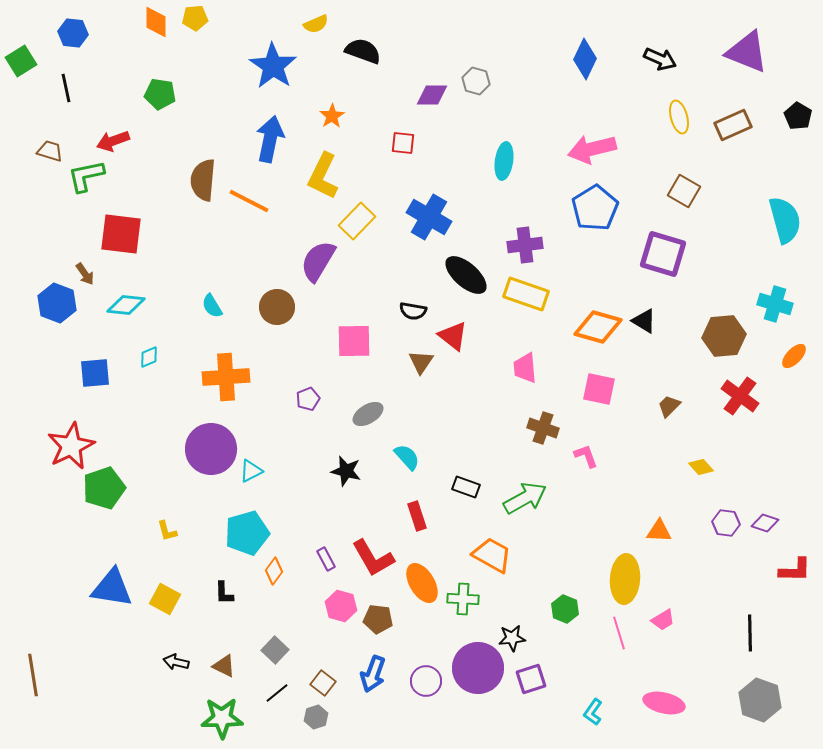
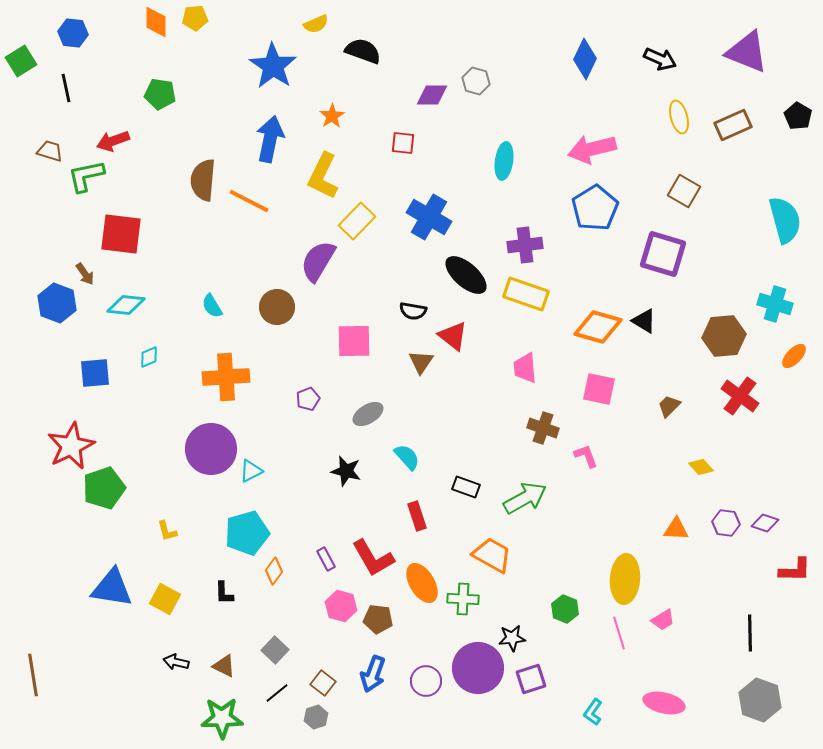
orange triangle at (659, 531): moved 17 px right, 2 px up
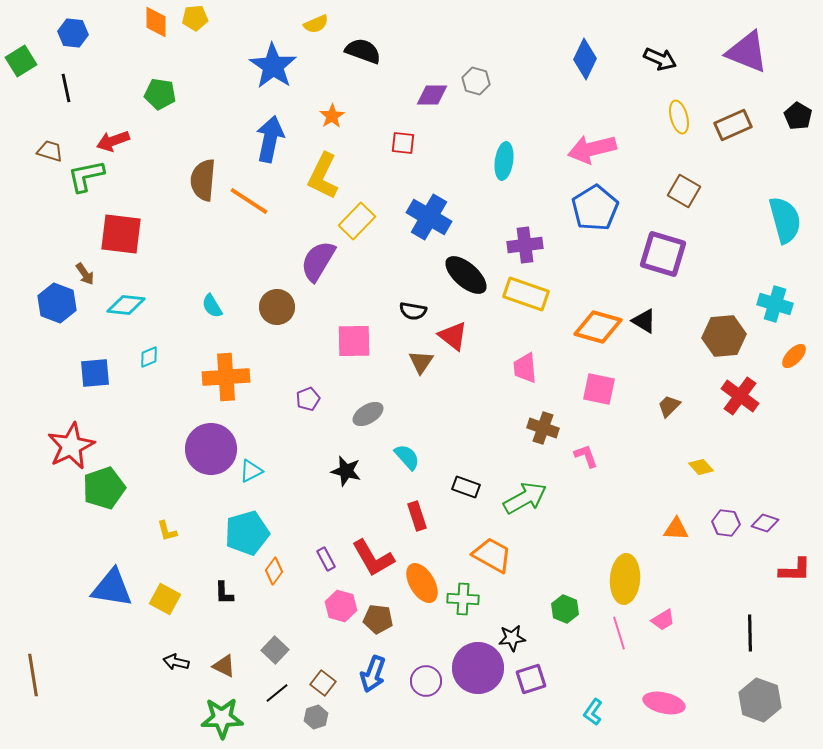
orange line at (249, 201): rotated 6 degrees clockwise
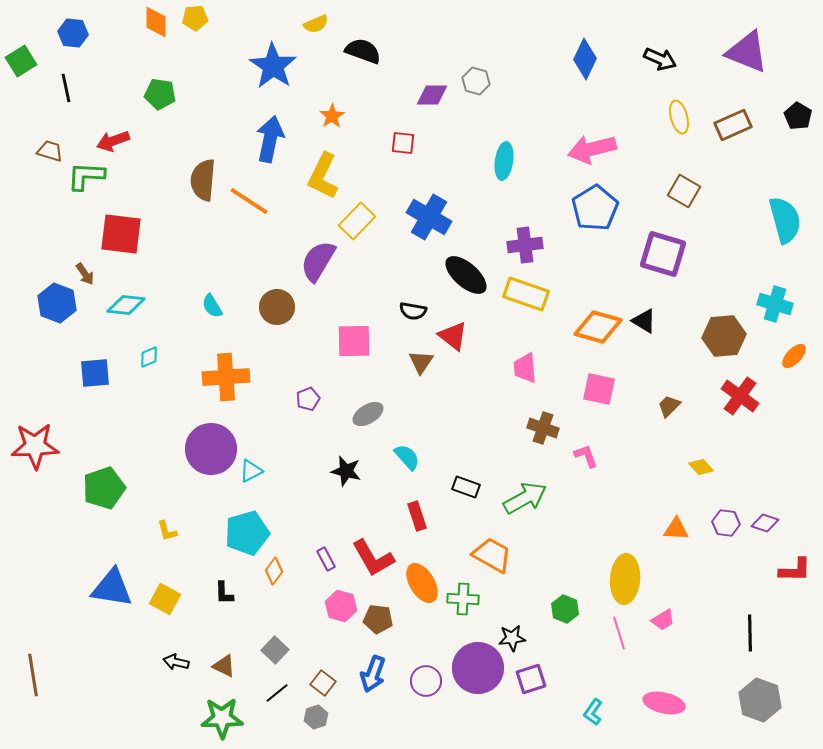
green L-shape at (86, 176): rotated 15 degrees clockwise
red star at (71, 446): moved 36 px left; rotated 24 degrees clockwise
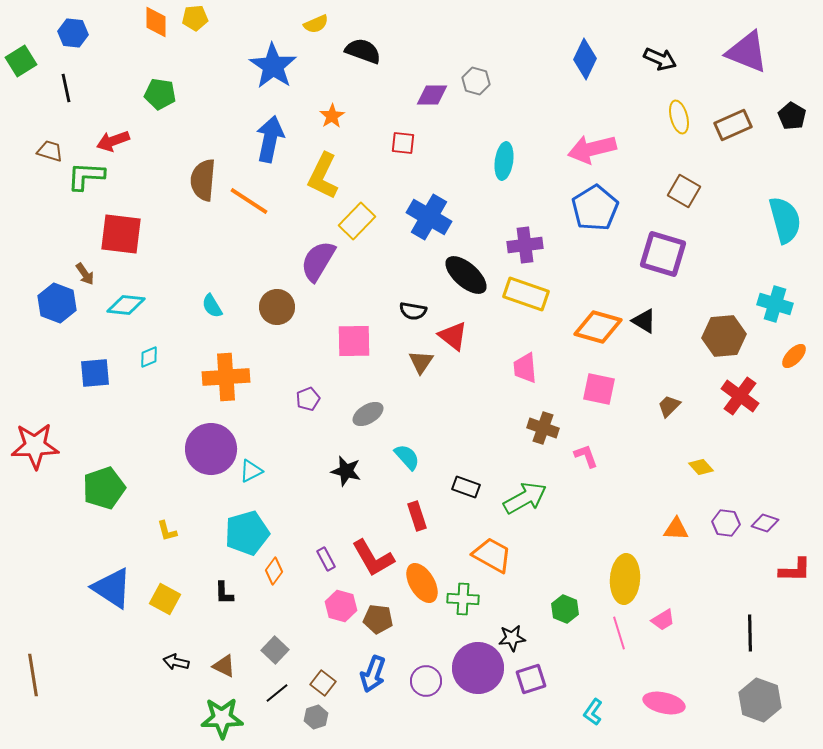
black pentagon at (798, 116): moved 6 px left
blue triangle at (112, 588): rotated 24 degrees clockwise
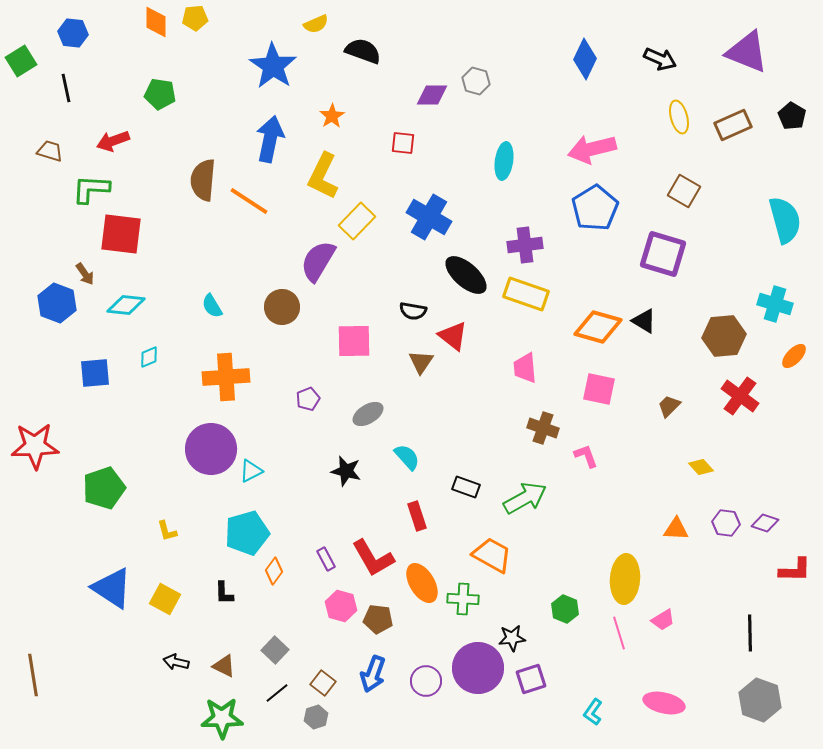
green L-shape at (86, 176): moved 5 px right, 13 px down
brown circle at (277, 307): moved 5 px right
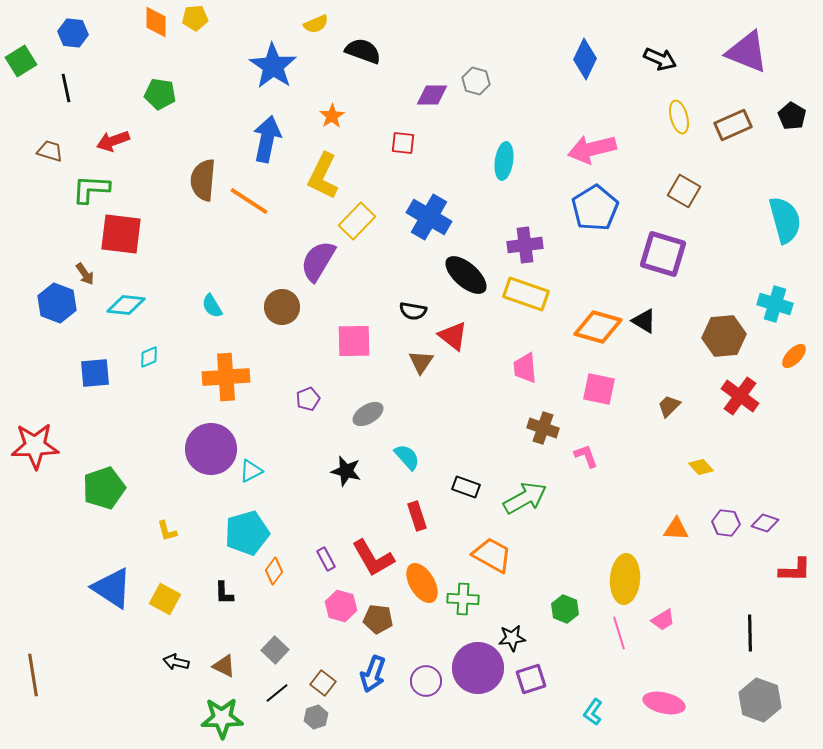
blue arrow at (270, 139): moved 3 px left
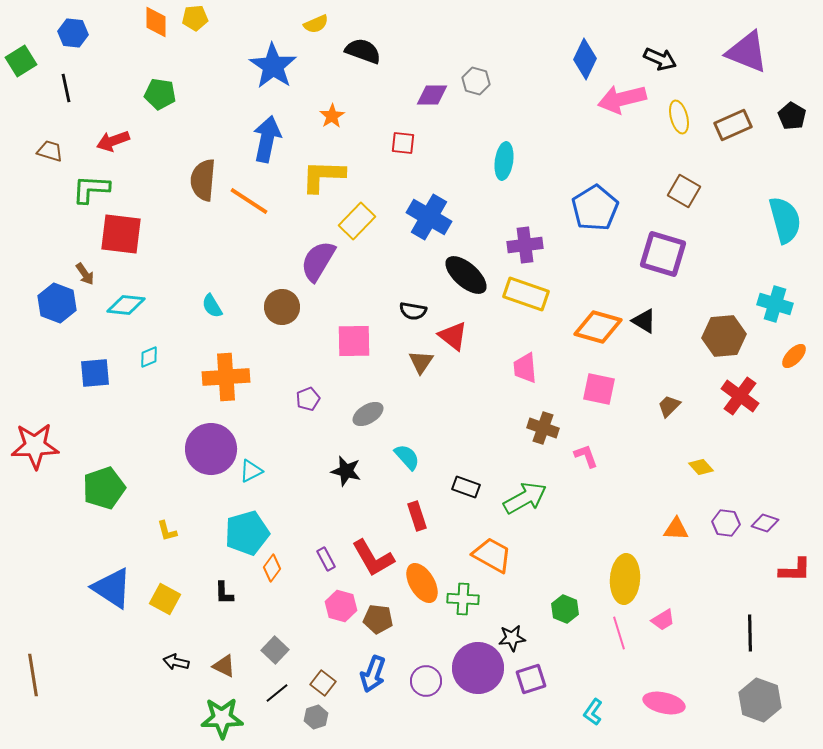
pink arrow at (592, 149): moved 30 px right, 50 px up
yellow L-shape at (323, 176): rotated 66 degrees clockwise
orange diamond at (274, 571): moved 2 px left, 3 px up
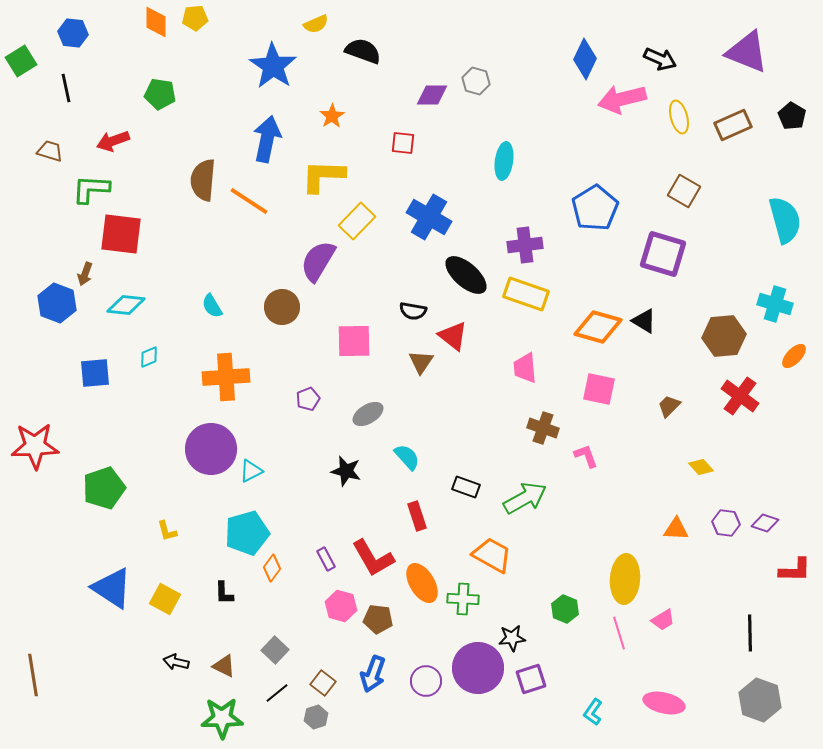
brown arrow at (85, 274): rotated 55 degrees clockwise
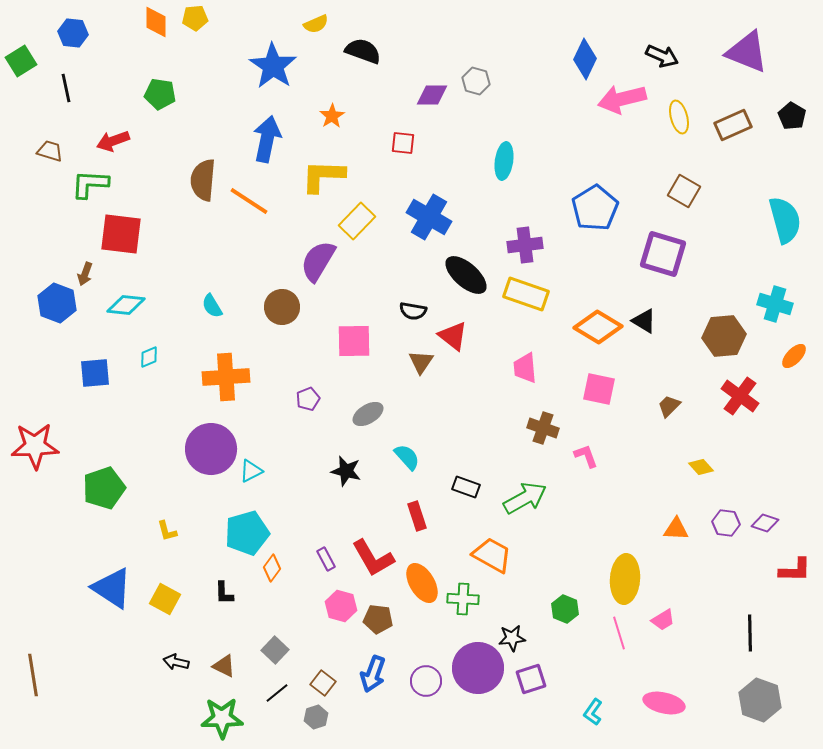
black arrow at (660, 59): moved 2 px right, 3 px up
green L-shape at (91, 189): moved 1 px left, 5 px up
orange diamond at (598, 327): rotated 15 degrees clockwise
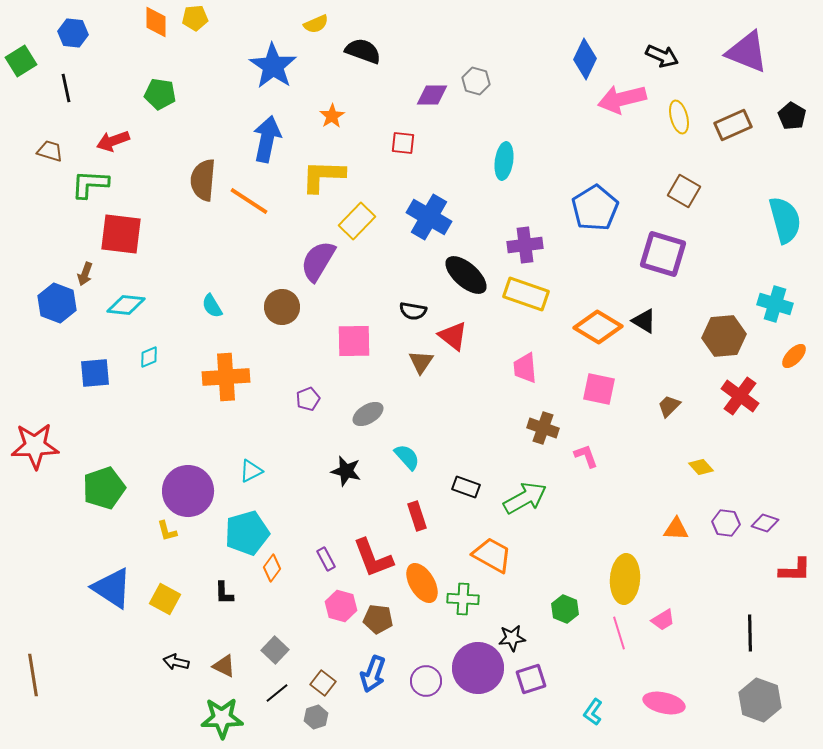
purple circle at (211, 449): moved 23 px left, 42 px down
red L-shape at (373, 558): rotated 9 degrees clockwise
